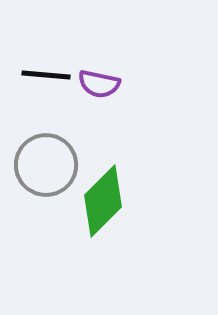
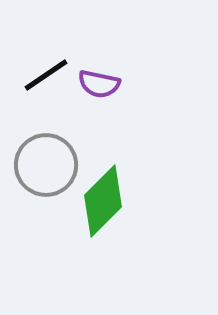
black line: rotated 39 degrees counterclockwise
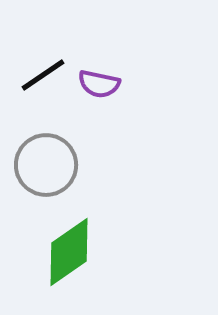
black line: moved 3 px left
green diamond: moved 34 px left, 51 px down; rotated 10 degrees clockwise
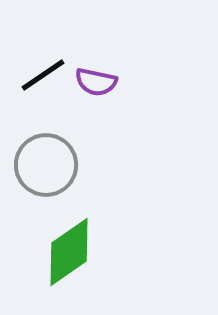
purple semicircle: moved 3 px left, 2 px up
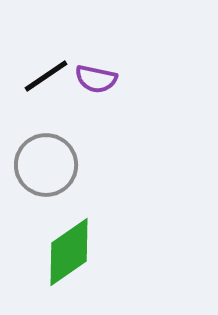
black line: moved 3 px right, 1 px down
purple semicircle: moved 3 px up
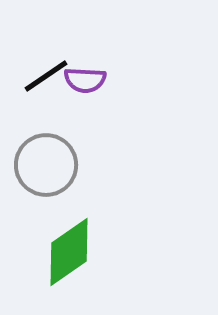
purple semicircle: moved 11 px left, 1 px down; rotated 9 degrees counterclockwise
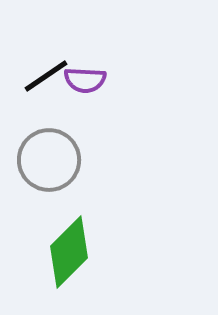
gray circle: moved 3 px right, 5 px up
green diamond: rotated 10 degrees counterclockwise
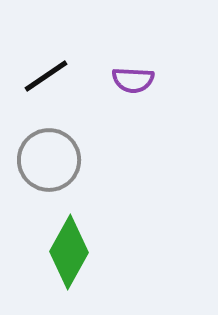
purple semicircle: moved 48 px right
green diamond: rotated 16 degrees counterclockwise
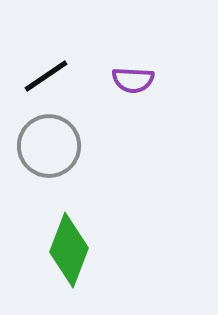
gray circle: moved 14 px up
green diamond: moved 2 px up; rotated 8 degrees counterclockwise
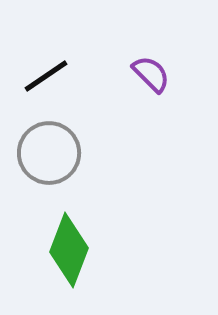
purple semicircle: moved 18 px right, 6 px up; rotated 138 degrees counterclockwise
gray circle: moved 7 px down
